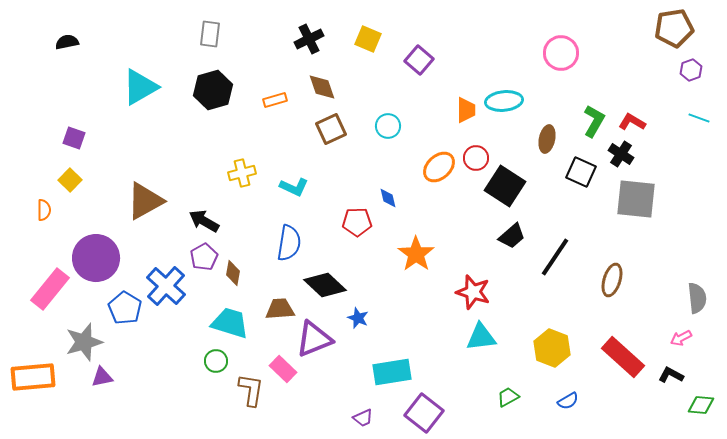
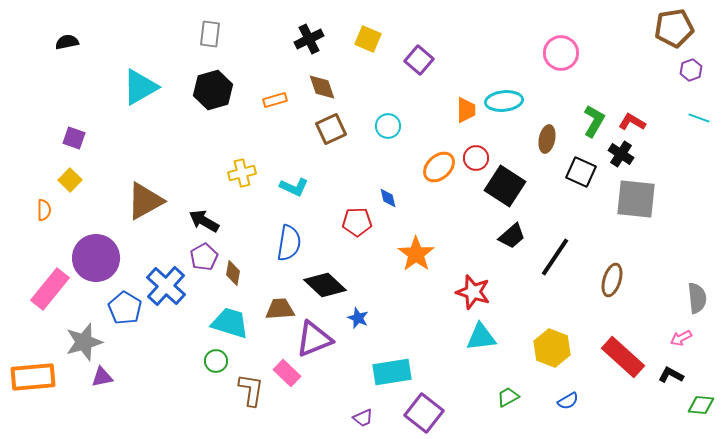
pink rectangle at (283, 369): moved 4 px right, 4 px down
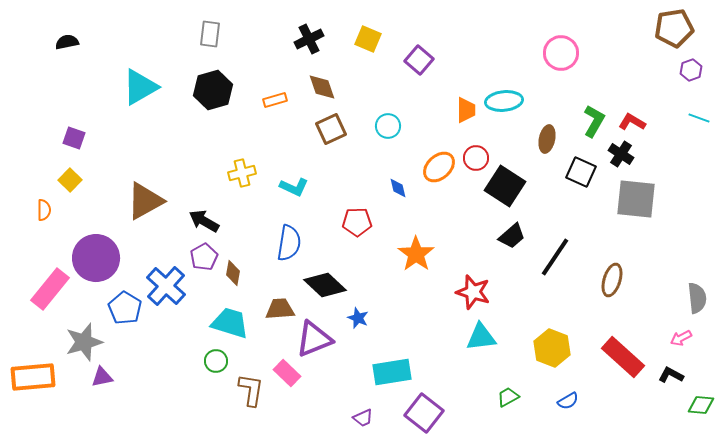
blue diamond at (388, 198): moved 10 px right, 10 px up
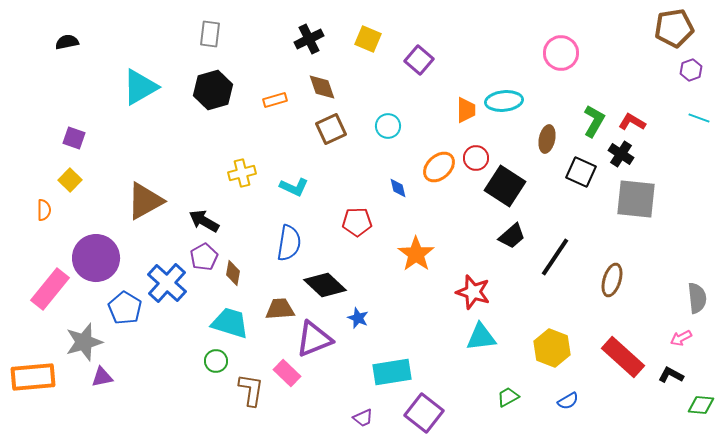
blue cross at (166, 286): moved 1 px right, 3 px up
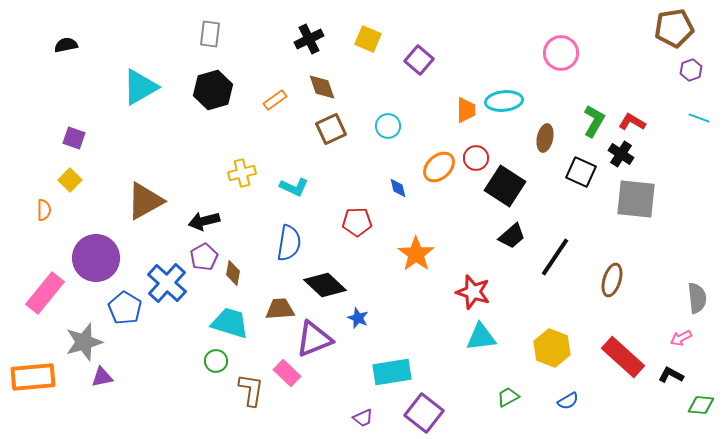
black semicircle at (67, 42): moved 1 px left, 3 px down
orange rectangle at (275, 100): rotated 20 degrees counterclockwise
brown ellipse at (547, 139): moved 2 px left, 1 px up
black arrow at (204, 221): rotated 44 degrees counterclockwise
pink rectangle at (50, 289): moved 5 px left, 4 px down
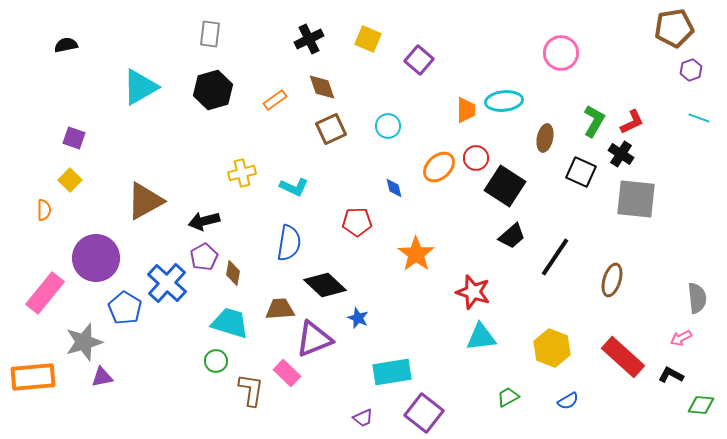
red L-shape at (632, 122): rotated 124 degrees clockwise
blue diamond at (398, 188): moved 4 px left
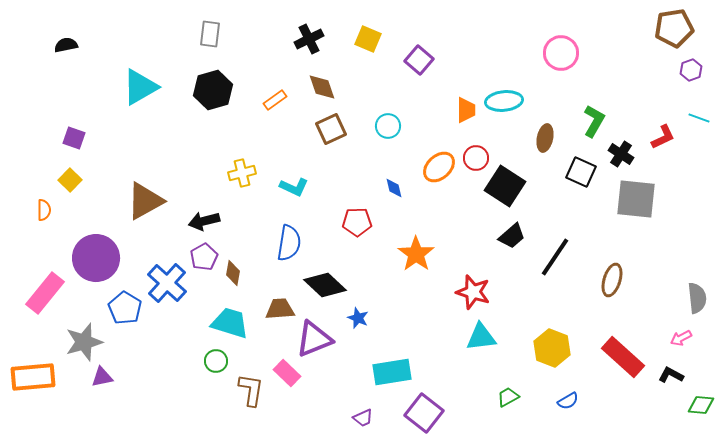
red L-shape at (632, 122): moved 31 px right, 15 px down
